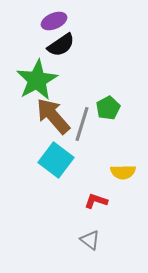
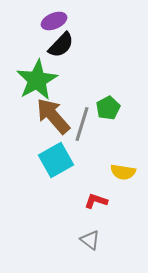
black semicircle: rotated 12 degrees counterclockwise
cyan square: rotated 24 degrees clockwise
yellow semicircle: rotated 10 degrees clockwise
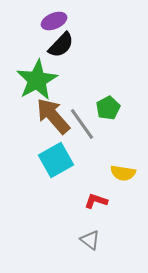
gray line: rotated 52 degrees counterclockwise
yellow semicircle: moved 1 px down
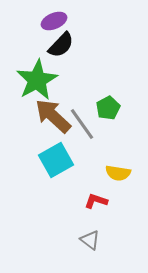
brown arrow: rotated 6 degrees counterclockwise
yellow semicircle: moved 5 px left
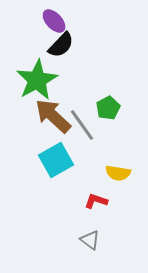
purple ellipse: rotated 70 degrees clockwise
gray line: moved 1 px down
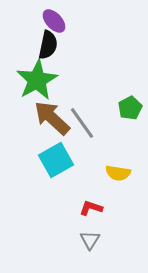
black semicircle: moved 13 px left; rotated 32 degrees counterclockwise
green pentagon: moved 22 px right
brown arrow: moved 1 px left, 2 px down
gray line: moved 2 px up
red L-shape: moved 5 px left, 7 px down
gray triangle: rotated 25 degrees clockwise
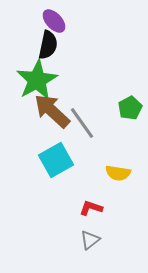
brown arrow: moved 7 px up
gray triangle: rotated 20 degrees clockwise
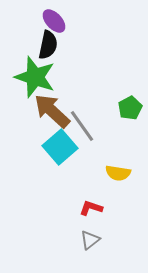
green star: moved 2 px left, 3 px up; rotated 24 degrees counterclockwise
gray line: moved 3 px down
cyan square: moved 4 px right, 13 px up; rotated 12 degrees counterclockwise
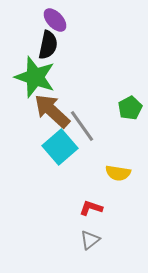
purple ellipse: moved 1 px right, 1 px up
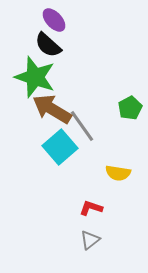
purple ellipse: moved 1 px left
black semicircle: rotated 120 degrees clockwise
brown arrow: moved 2 px up; rotated 12 degrees counterclockwise
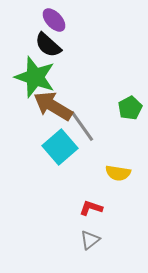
brown arrow: moved 1 px right, 3 px up
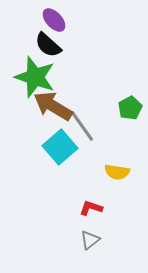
yellow semicircle: moved 1 px left, 1 px up
